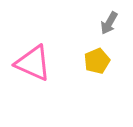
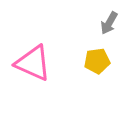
yellow pentagon: rotated 15 degrees clockwise
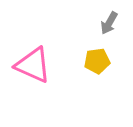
pink triangle: moved 2 px down
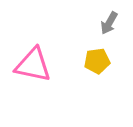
pink triangle: rotated 12 degrees counterclockwise
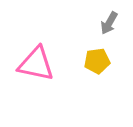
pink triangle: moved 3 px right, 1 px up
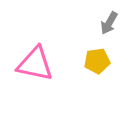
pink triangle: moved 1 px left
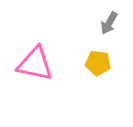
yellow pentagon: moved 1 px right, 2 px down; rotated 15 degrees clockwise
